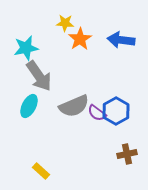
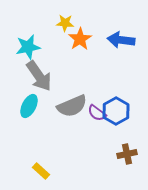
cyan star: moved 2 px right, 1 px up
gray semicircle: moved 2 px left
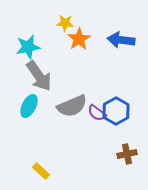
orange star: moved 1 px left
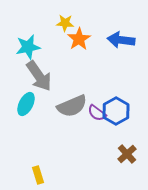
cyan ellipse: moved 3 px left, 2 px up
brown cross: rotated 30 degrees counterclockwise
yellow rectangle: moved 3 px left, 4 px down; rotated 30 degrees clockwise
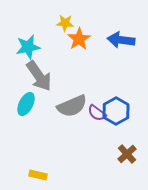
yellow rectangle: rotated 60 degrees counterclockwise
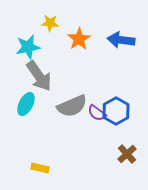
yellow star: moved 15 px left
yellow rectangle: moved 2 px right, 7 px up
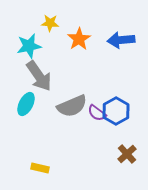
blue arrow: rotated 12 degrees counterclockwise
cyan star: moved 1 px right, 1 px up
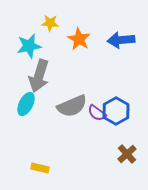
orange star: rotated 10 degrees counterclockwise
gray arrow: rotated 52 degrees clockwise
